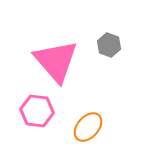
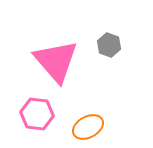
pink hexagon: moved 3 px down
orange ellipse: rotated 20 degrees clockwise
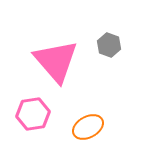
pink hexagon: moved 4 px left; rotated 16 degrees counterclockwise
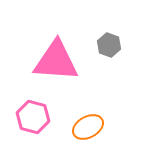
pink triangle: rotated 45 degrees counterclockwise
pink hexagon: moved 3 px down; rotated 24 degrees clockwise
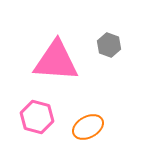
pink hexagon: moved 4 px right
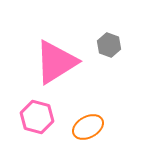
pink triangle: moved 1 px down; rotated 36 degrees counterclockwise
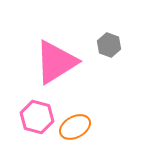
orange ellipse: moved 13 px left
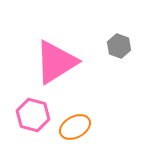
gray hexagon: moved 10 px right, 1 px down
pink hexagon: moved 4 px left, 2 px up
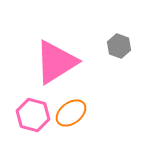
orange ellipse: moved 4 px left, 14 px up; rotated 8 degrees counterclockwise
